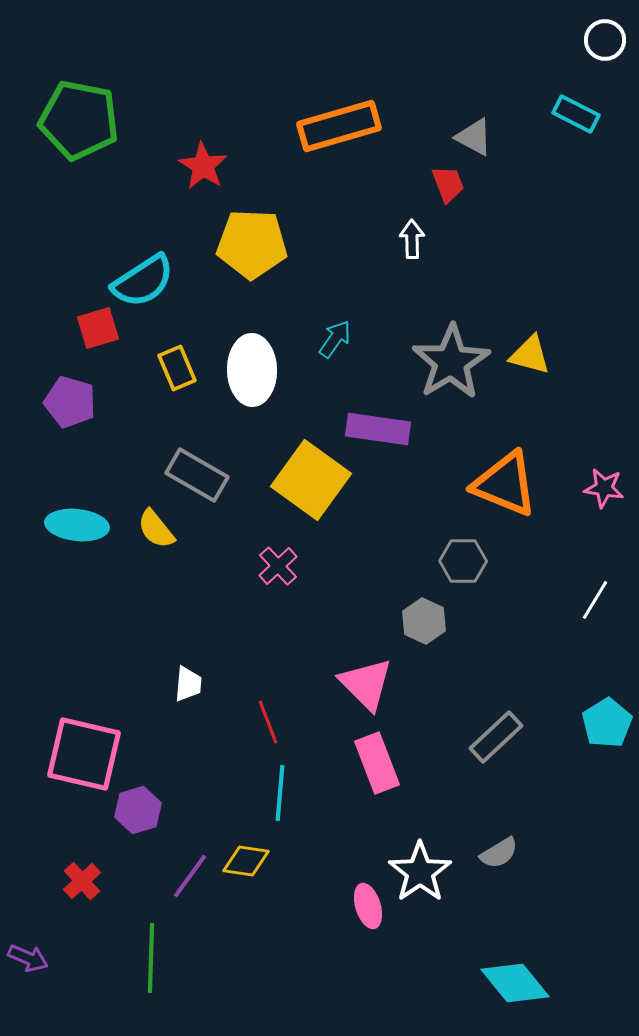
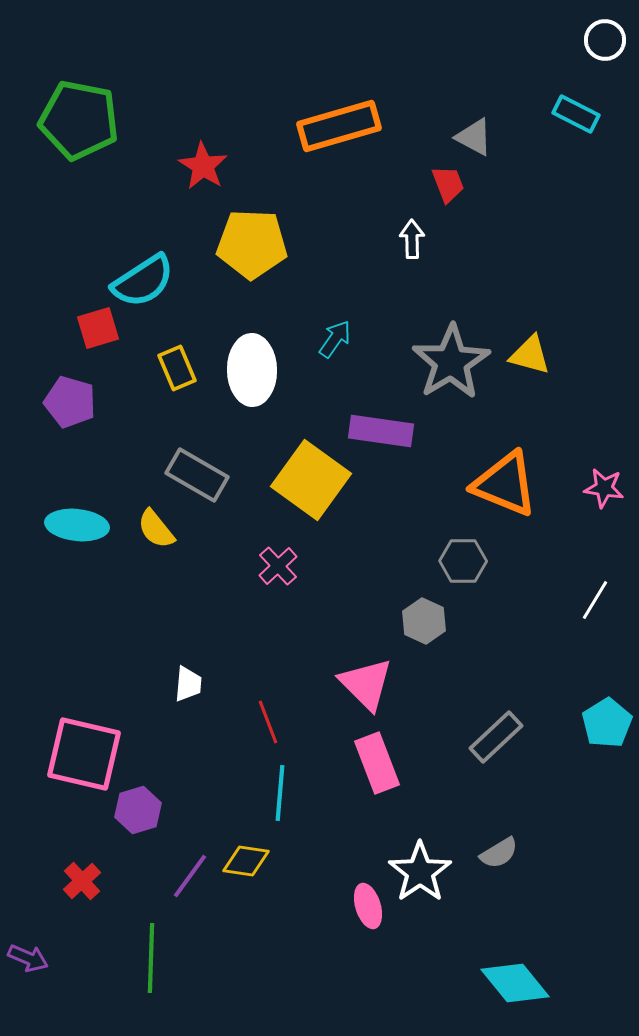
purple rectangle at (378, 429): moved 3 px right, 2 px down
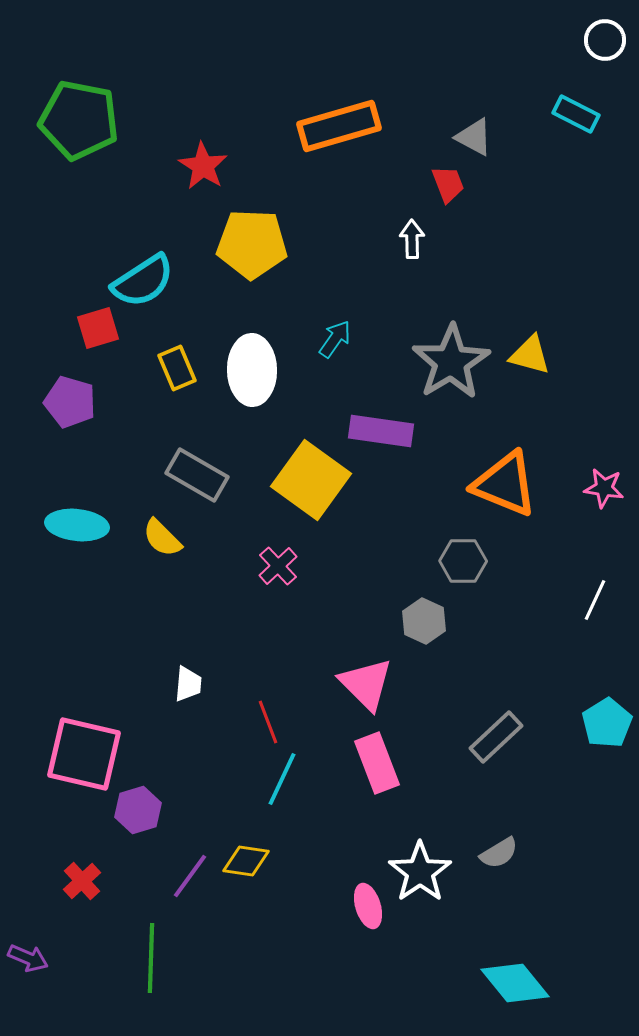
yellow semicircle at (156, 529): moved 6 px right, 9 px down; rotated 6 degrees counterclockwise
white line at (595, 600): rotated 6 degrees counterclockwise
cyan line at (280, 793): moved 2 px right, 14 px up; rotated 20 degrees clockwise
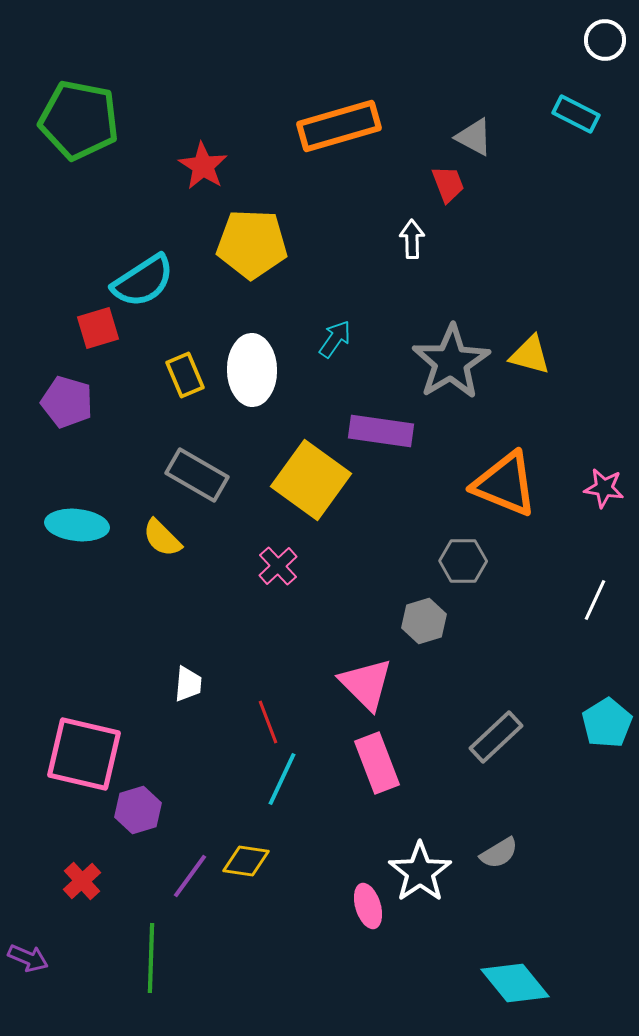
yellow rectangle at (177, 368): moved 8 px right, 7 px down
purple pentagon at (70, 402): moved 3 px left
gray hexagon at (424, 621): rotated 18 degrees clockwise
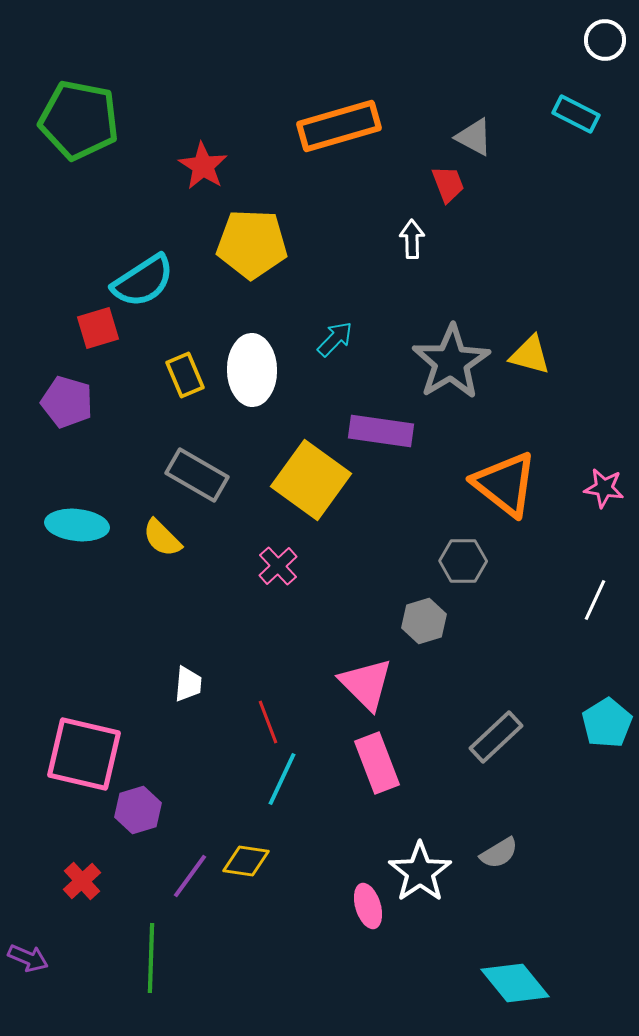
cyan arrow at (335, 339): rotated 9 degrees clockwise
orange triangle at (505, 484): rotated 16 degrees clockwise
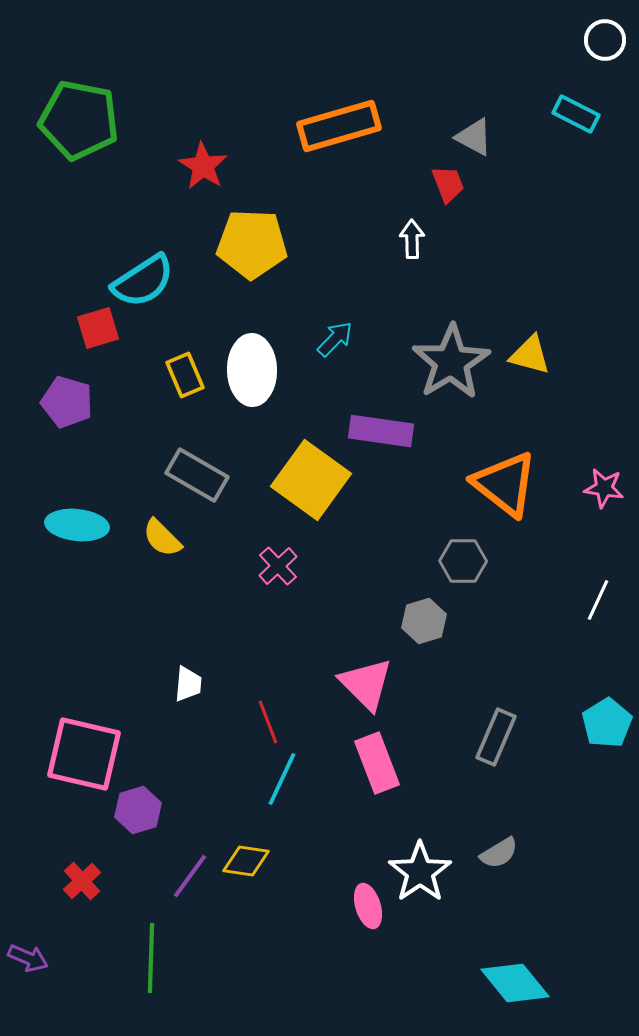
white line at (595, 600): moved 3 px right
gray rectangle at (496, 737): rotated 24 degrees counterclockwise
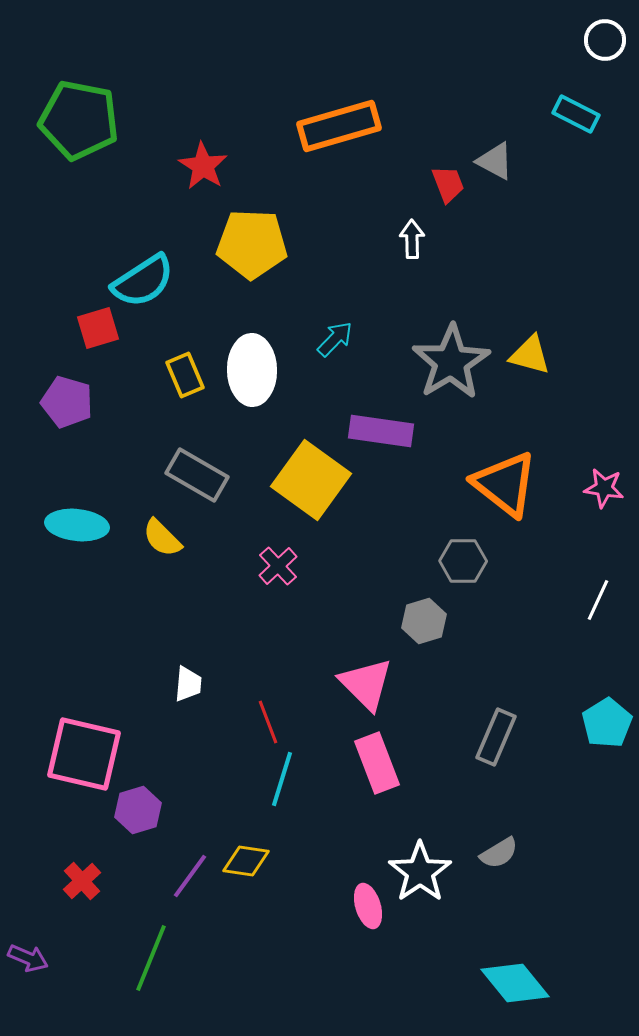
gray triangle at (474, 137): moved 21 px right, 24 px down
cyan line at (282, 779): rotated 8 degrees counterclockwise
green line at (151, 958): rotated 20 degrees clockwise
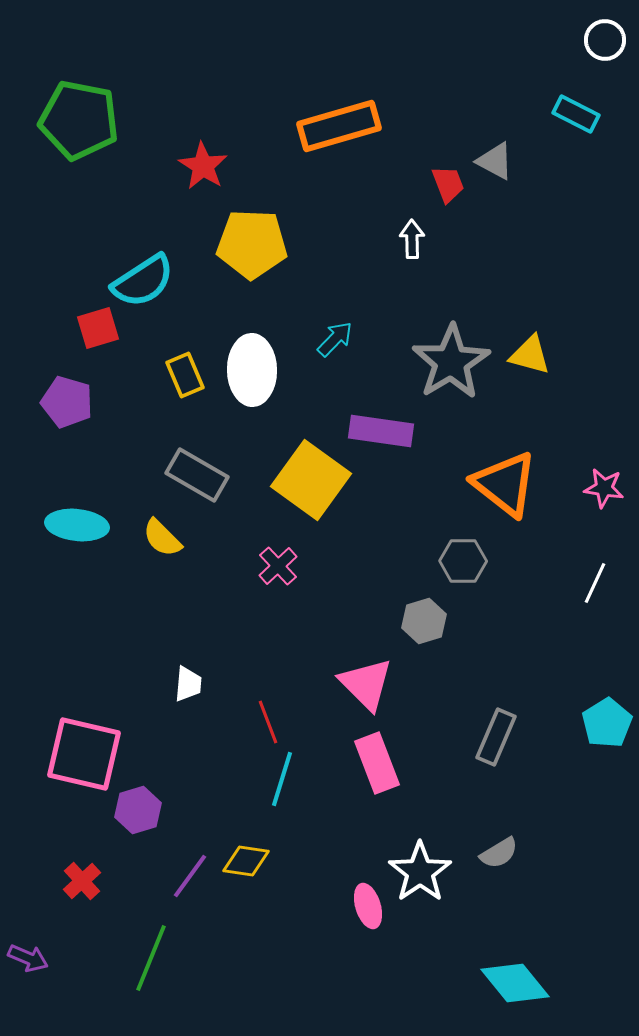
white line at (598, 600): moved 3 px left, 17 px up
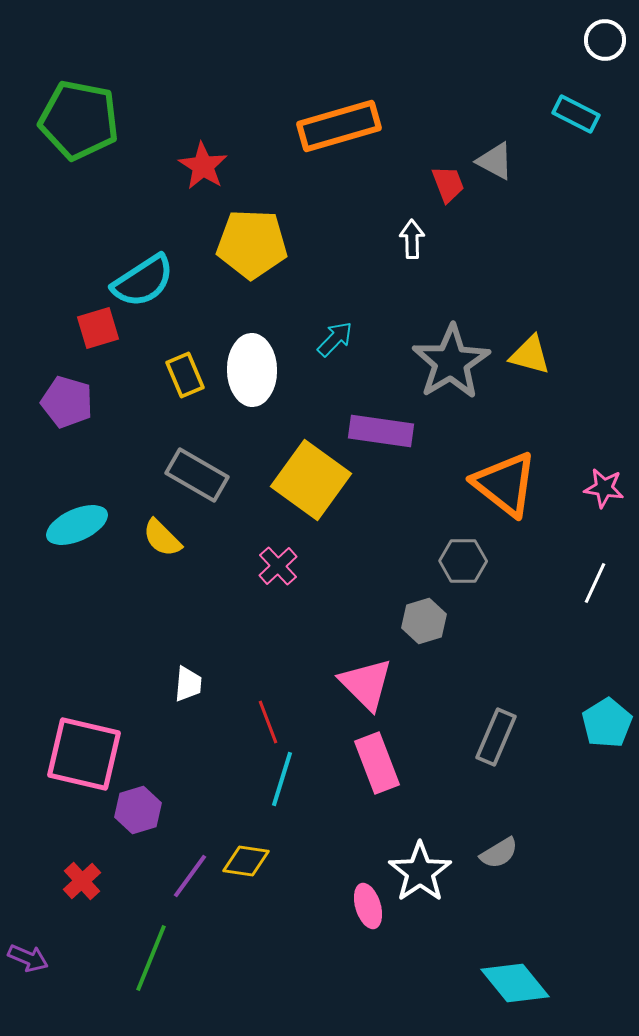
cyan ellipse at (77, 525): rotated 30 degrees counterclockwise
